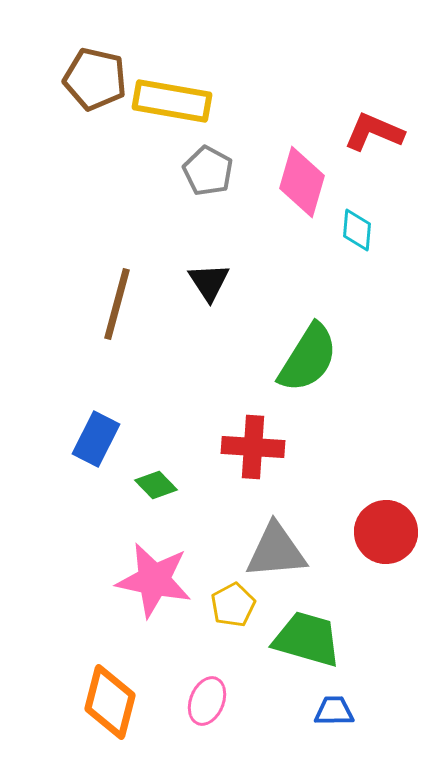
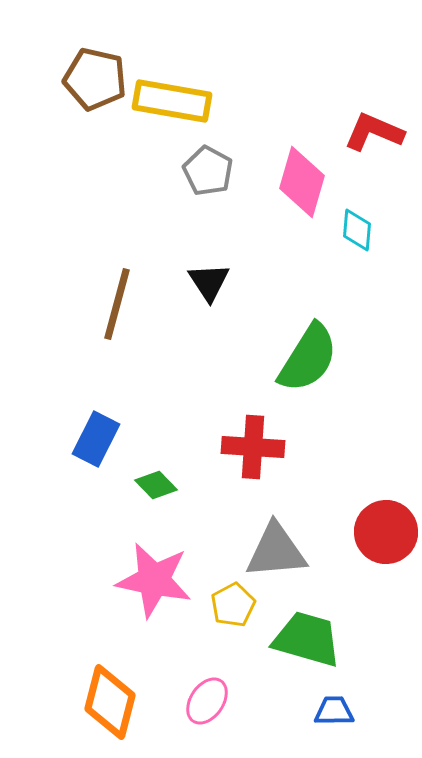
pink ellipse: rotated 12 degrees clockwise
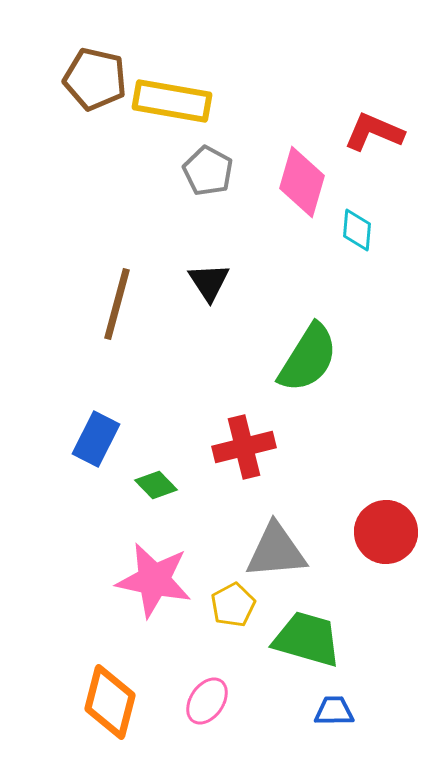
red cross: moved 9 px left; rotated 18 degrees counterclockwise
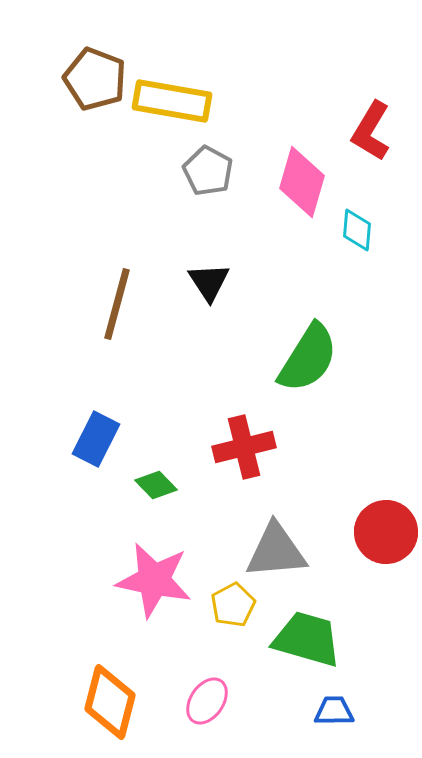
brown pentagon: rotated 8 degrees clockwise
red L-shape: moved 3 px left, 1 px up; rotated 82 degrees counterclockwise
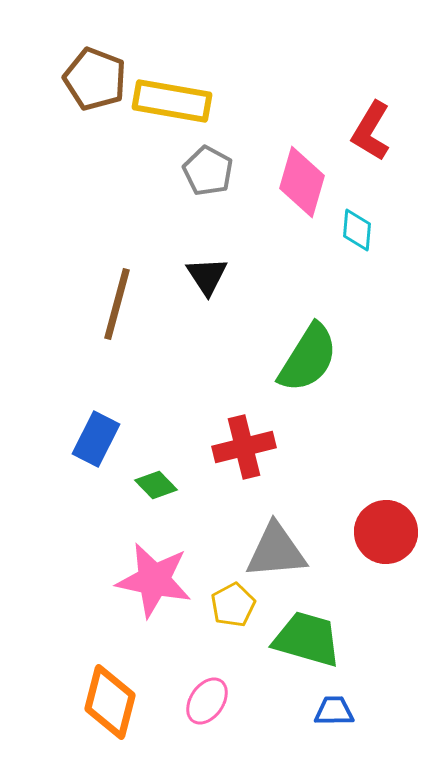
black triangle: moved 2 px left, 6 px up
